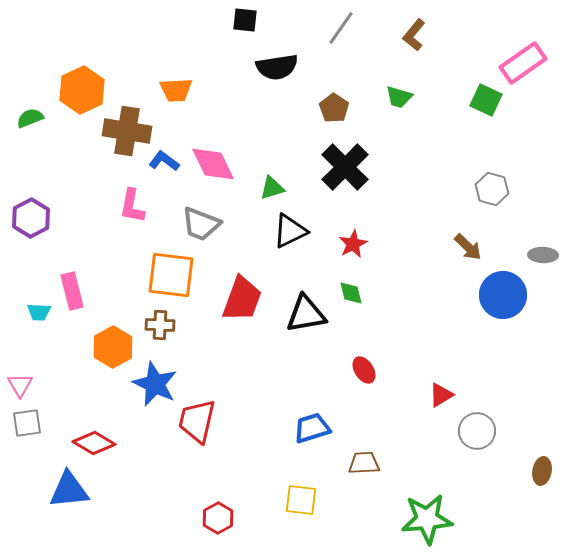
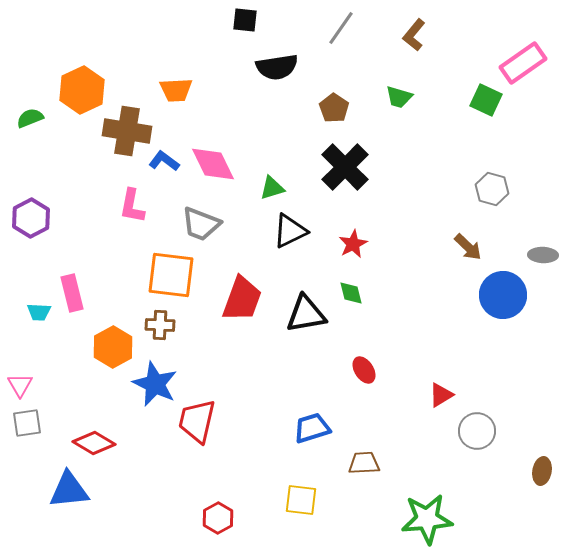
pink rectangle at (72, 291): moved 2 px down
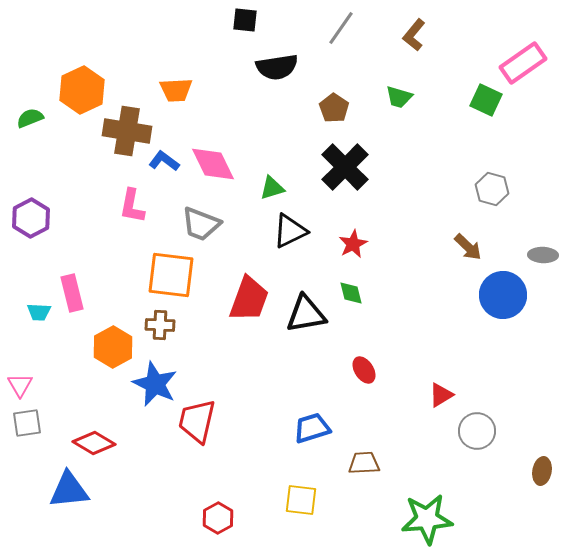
red trapezoid at (242, 299): moved 7 px right
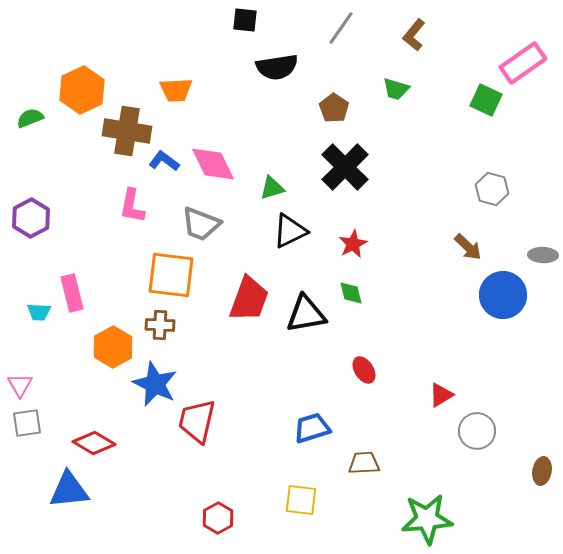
green trapezoid at (399, 97): moved 3 px left, 8 px up
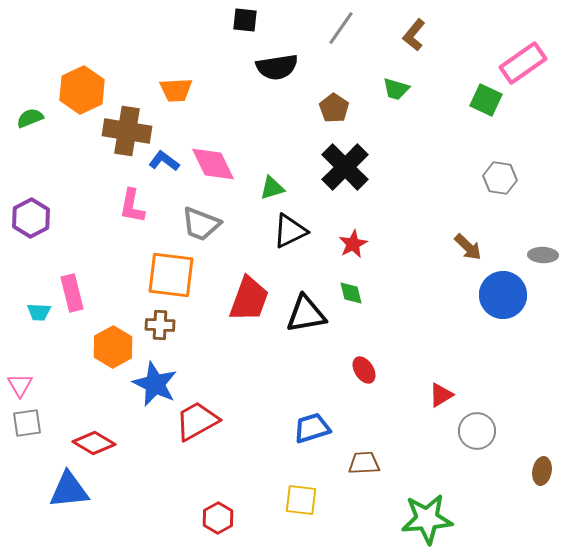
gray hexagon at (492, 189): moved 8 px right, 11 px up; rotated 8 degrees counterclockwise
red trapezoid at (197, 421): rotated 48 degrees clockwise
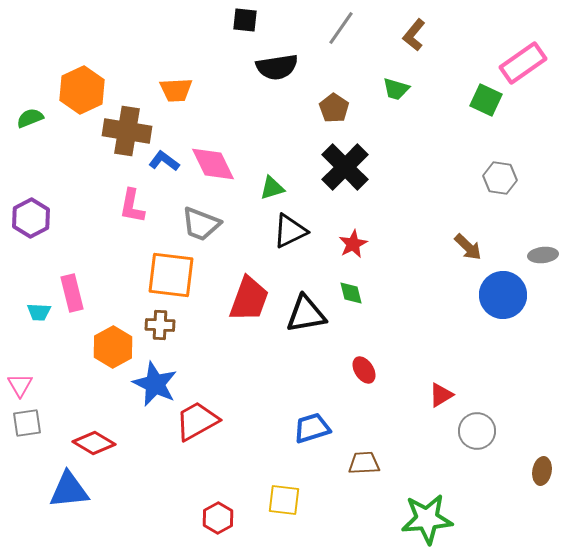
gray ellipse at (543, 255): rotated 8 degrees counterclockwise
yellow square at (301, 500): moved 17 px left
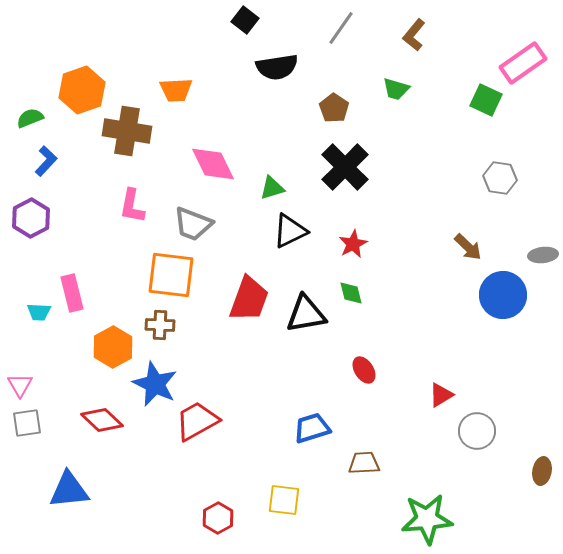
black square at (245, 20): rotated 32 degrees clockwise
orange hexagon at (82, 90): rotated 6 degrees clockwise
blue L-shape at (164, 161): moved 118 px left; rotated 96 degrees clockwise
gray trapezoid at (201, 224): moved 8 px left
red diamond at (94, 443): moved 8 px right, 23 px up; rotated 12 degrees clockwise
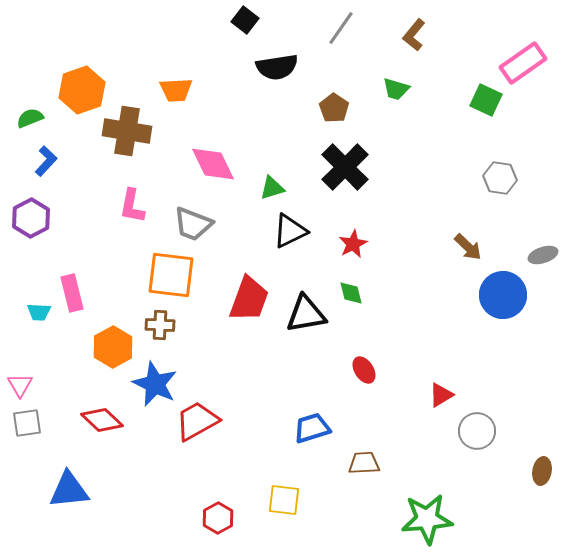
gray ellipse at (543, 255): rotated 12 degrees counterclockwise
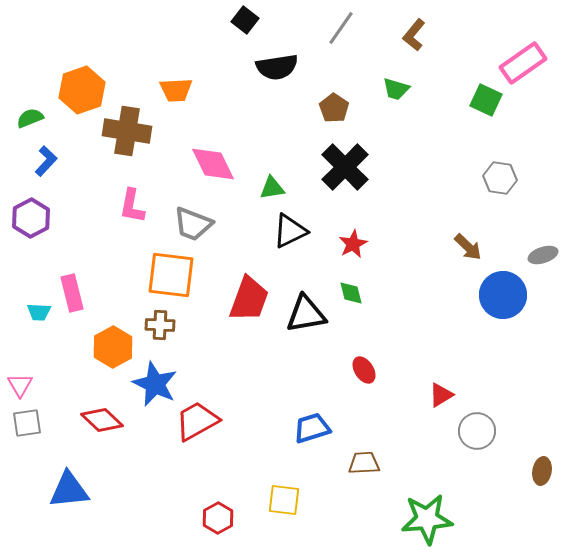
green triangle at (272, 188): rotated 8 degrees clockwise
